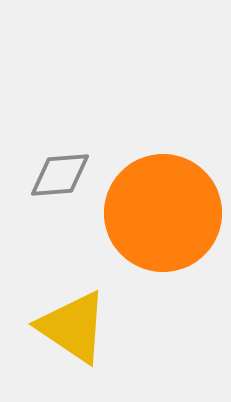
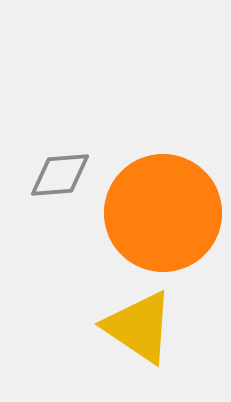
yellow triangle: moved 66 px right
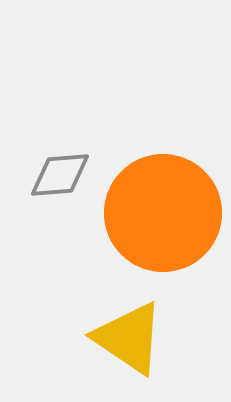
yellow triangle: moved 10 px left, 11 px down
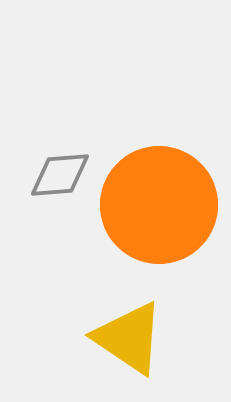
orange circle: moved 4 px left, 8 px up
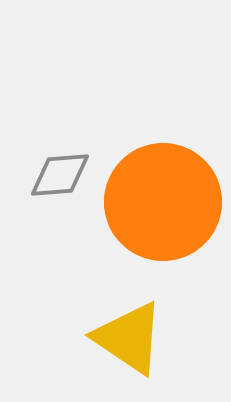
orange circle: moved 4 px right, 3 px up
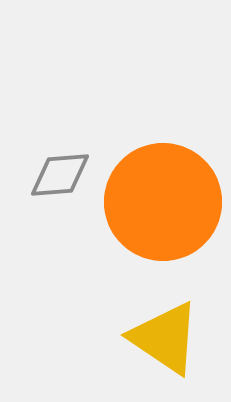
yellow triangle: moved 36 px right
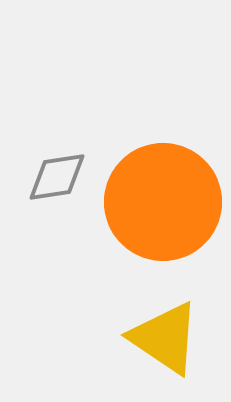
gray diamond: moved 3 px left, 2 px down; rotated 4 degrees counterclockwise
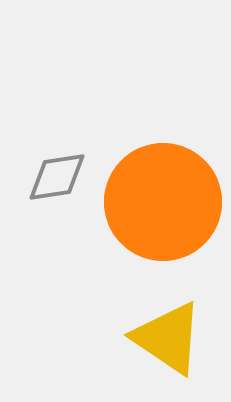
yellow triangle: moved 3 px right
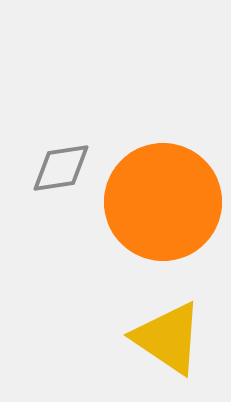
gray diamond: moved 4 px right, 9 px up
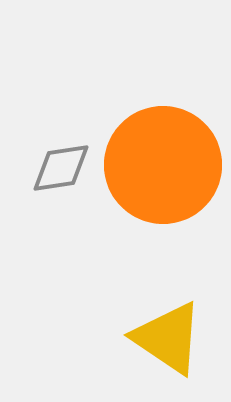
orange circle: moved 37 px up
